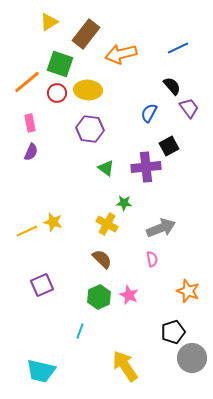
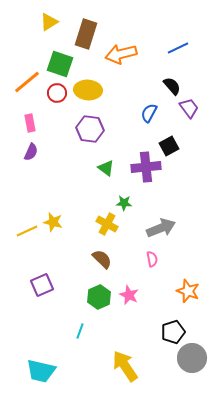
brown rectangle: rotated 20 degrees counterclockwise
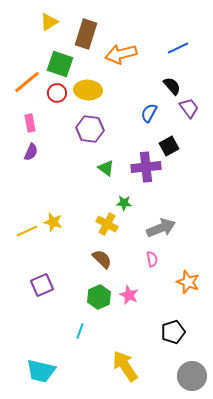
orange star: moved 9 px up
gray circle: moved 18 px down
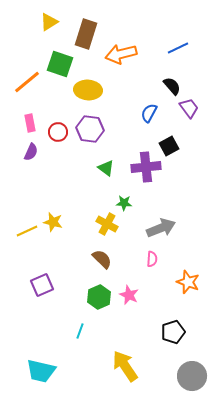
red circle: moved 1 px right, 39 px down
pink semicircle: rotated 14 degrees clockwise
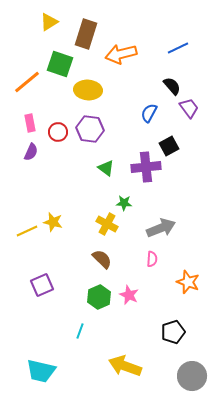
yellow arrow: rotated 36 degrees counterclockwise
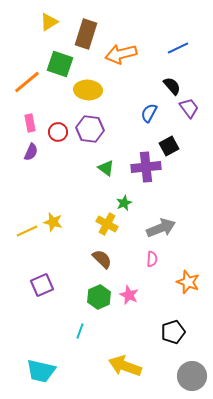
green star: rotated 28 degrees counterclockwise
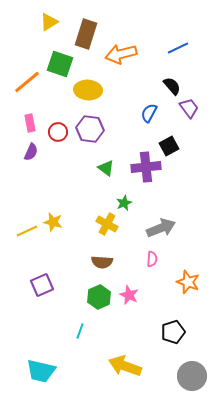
brown semicircle: moved 3 px down; rotated 140 degrees clockwise
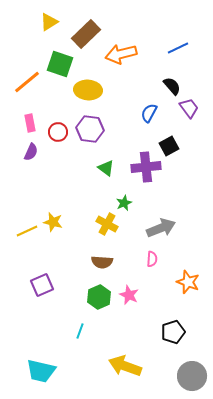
brown rectangle: rotated 28 degrees clockwise
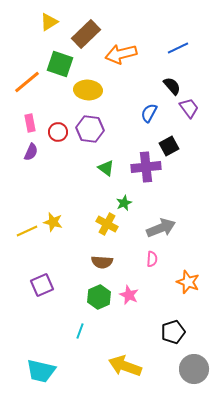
gray circle: moved 2 px right, 7 px up
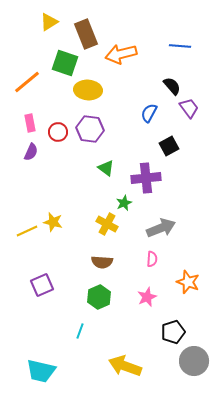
brown rectangle: rotated 68 degrees counterclockwise
blue line: moved 2 px right, 2 px up; rotated 30 degrees clockwise
green square: moved 5 px right, 1 px up
purple cross: moved 11 px down
pink star: moved 18 px right, 2 px down; rotated 24 degrees clockwise
gray circle: moved 8 px up
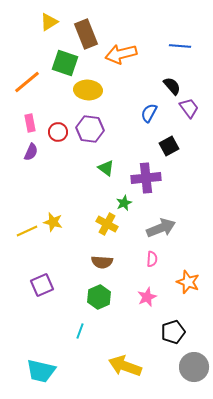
gray circle: moved 6 px down
